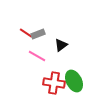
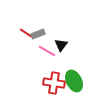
black triangle: rotated 16 degrees counterclockwise
pink line: moved 10 px right, 5 px up
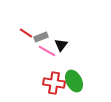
gray rectangle: moved 3 px right, 3 px down
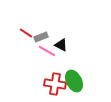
black triangle: rotated 40 degrees counterclockwise
red cross: moved 1 px right, 1 px down
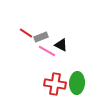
green ellipse: moved 3 px right, 2 px down; rotated 30 degrees clockwise
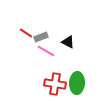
black triangle: moved 7 px right, 3 px up
pink line: moved 1 px left
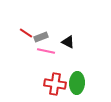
pink line: rotated 18 degrees counterclockwise
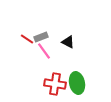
red line: moved 1 px right, 6 px down
pink line: moved 2 px left; rotated 42 degrees clockwise
green ellipse: rotated 15 degrees counterclockwise
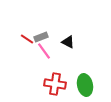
green ellipse: moved 8 px right, 2 px down
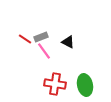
red line: moved 2 px left
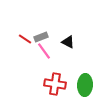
green ellipse: rotated 15 degrees clockwise
